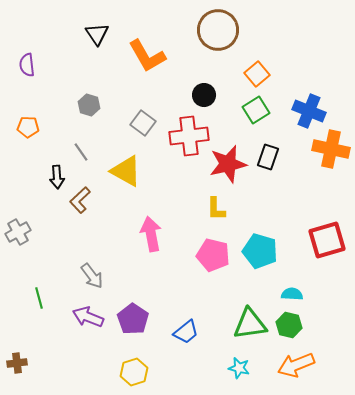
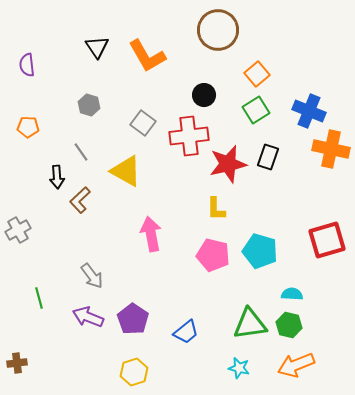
black triangle: moved 13 px down
gray cross: moved 2 px up
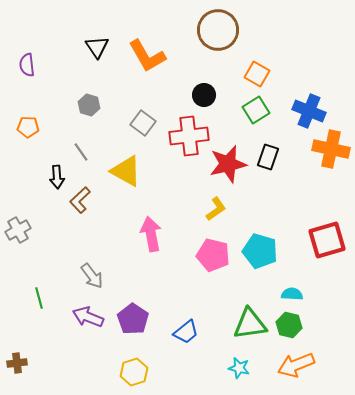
orange square: rotated 20 degrees counterclockwise
yellow L-shape: rotated 125 degrees counterclockwise
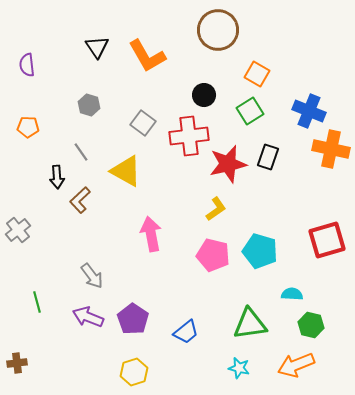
green square: moved 6 px left, 1 px down
gray cross: rotated 10 degrees counterclockwise
green line: moved 2 px left, 4 px down
green hexagon: moved 22 px right
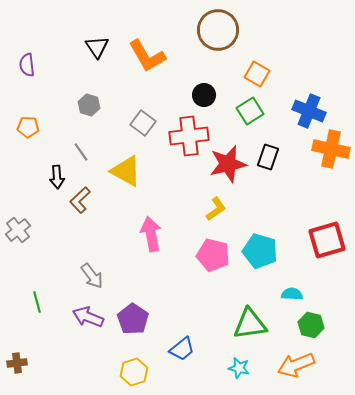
blue trapezoid: moved 4 px left, 17 px down
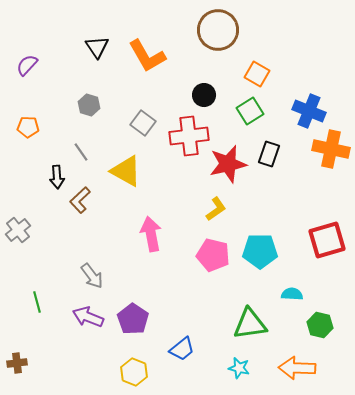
purple semicircle: rotated 50 degrees clockwise
black rectangle: moved 1 px right, 3 px up
cyan pentagon: rotated 16 degrees counterclockwise
green hexagon: moved 9 px right
orange arrow: moved 1 px right, 3 px down; rotated 24 degrees clockwise
yellow hexagon: rotated 20 degrees counterclockwise
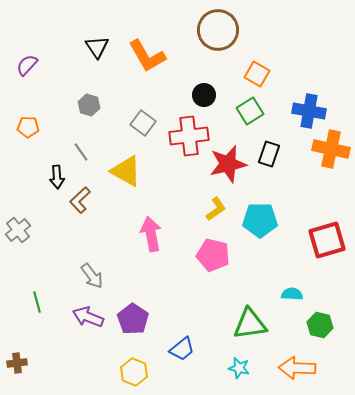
blue cross: rotated 12 degrees counterclockwise
cyan pentagon: moved 31 px up
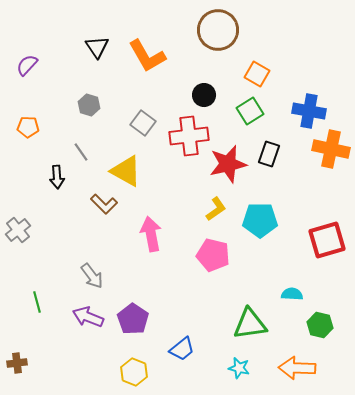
brown L-shape: moved 24 px right, 4 px down; rotated 92 degrees counterclockwise
